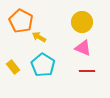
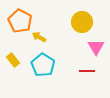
orange pentagon: moved 1 px left
pink triangle: moved 13 px right, 1 px up; rotated 36 degrees clockwise
yellow rectangle: moved 7 px up
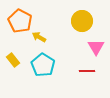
yellow circle: moved 1 px up
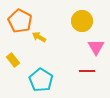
cyan pentagon: moved 2 px left, 15 px down
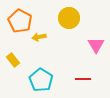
yellow circle: moved 13 px left, 3 px up
yellow arrow: rotated 40 degrees counterclockwise
pink triangle: moved 2 px up
red line: moved 4 px left, 8 px down
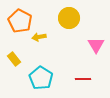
yellow rectangle: moved 1 px right, 1 px up
cyan pentagon: moved 2 px up
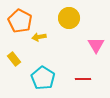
cyan pentagon: moved 2 px right
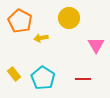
yellow arrow: moved 2 px right, 1 px down
yellow rectangle: moved 15 px down
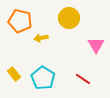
orange pentagon: rotated 15 degrees counterclockwise
red line: rotated 35 degrees clockwise
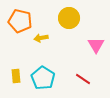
yellow rectangle: moved 2 px right, 2 px down; rotated 32 degrees clockwise
